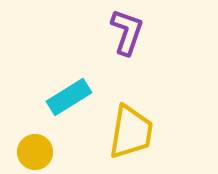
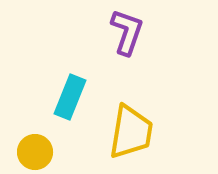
cyan rectangle: moved 1 px right; rotated 36 degrees counterclockwise
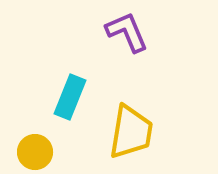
purple L-shape: rotated 42 degrees counterclockwise
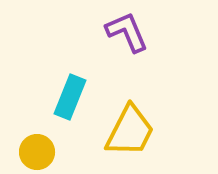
yellow trapezoid: moved 1 px left, 1 px up; rotated 18 degrees clockwise
yellow circle: moved 2 px right
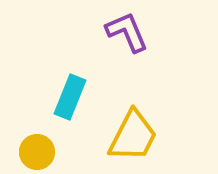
yellow trapezoid: moved 3 px right, 5 px down
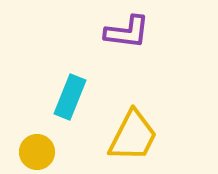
purple L-shape: rotated 120 degrees clockwise
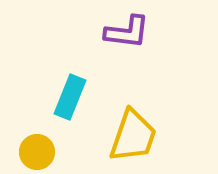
yellow trapezoid: rotated 8 degrees counterclockwise
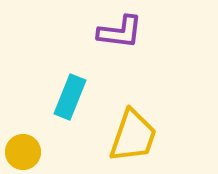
purple L-shape: moved 7 px left
yellow circle: moved 14 px left
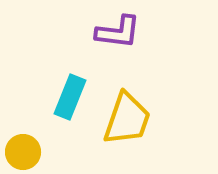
purple L-shape: moved 2 px left
yellow trapezoid: moved 6 px left, 17 px up
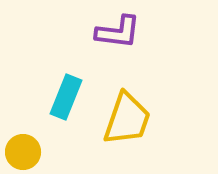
cyan rectangle: moved 4 px left
